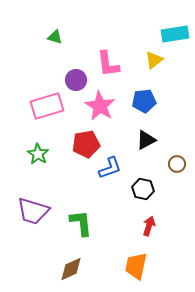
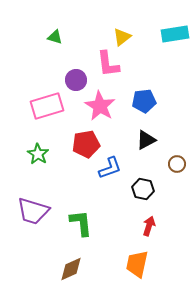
yellow triangle: moved 32 px left, 23 px up
orange trapezoid: moved 1 px right, 2 px up
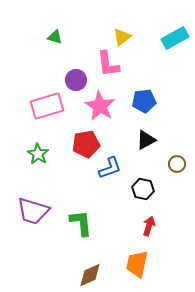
cyan rectangle: moved 4 px down; rotated 20 degrees counterclockwise
brown diamond: moved 19 px right, 6 px down
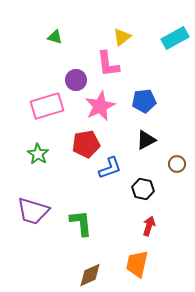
pink star: rotated 16 degrees clockwise
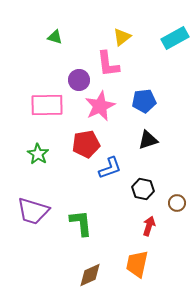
purple circle: moved 3 px right
pink rectangle: moved 1 px up; rotated 16 degrees clockwise
black triangle: moved 2 px right; rotated 10 degrees clockwise
brown circle: moved 39 px down
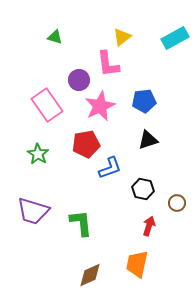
pink rectangle: rotated 56 degrees clockwise
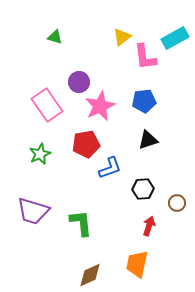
pink L-shape: moved 37 px right, 7 px up
purple circle: moved 2 px down
green star: moved 2 px right; rotated 15 degrees clockwise
black hexagon: rotated 15 degrees counterclockwise
